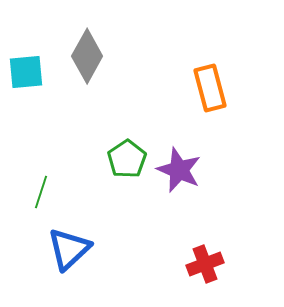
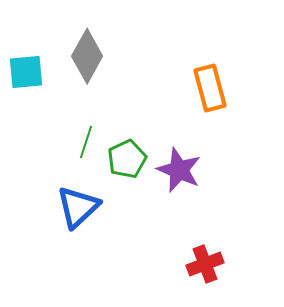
green pentagon: rotated 9 degrees clockwise
green line: moved 45 px right, 50 px up
blue triangle: moved 9 px right, 42 px up
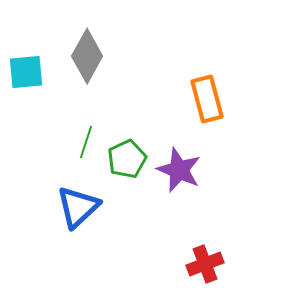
orange rectangle: moved 3 px left, 11 px down
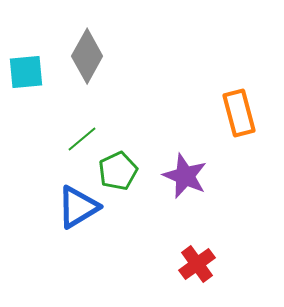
orange rectangle: moved 32 px right, 14 px down
green line: moved 4 px left, 3 px up; rotated 32 degrees clockwise
green pentagon: moved 9 px left, 12 px down
purple star: moved 6 px right, 6 px down
blue triangle: rotated 12 degrees clockwise
red cross: moved 8 px left; rotated 15 degrees counterclockwise
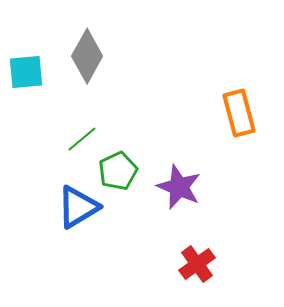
purple star: moved 6 px left, 11 px down
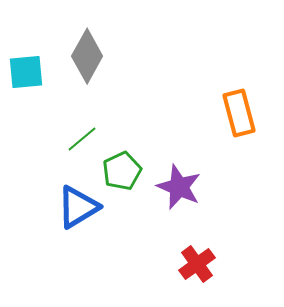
green pentagon: moved 4 px right
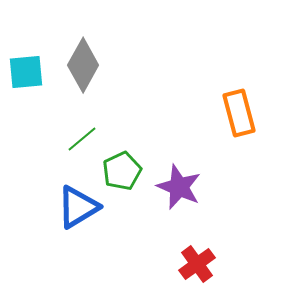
gray diamond: moved 4 px left, 9 px down
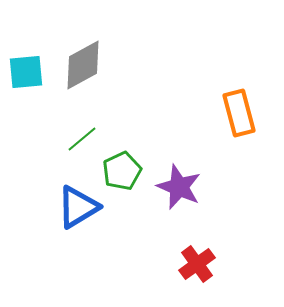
gray diamond: rotated 32 degrees clockwise
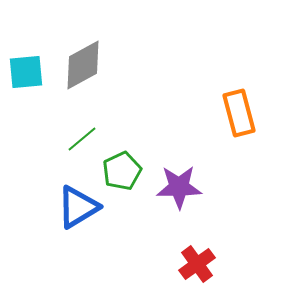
purple star: rotated 24 degrees counterclockwise
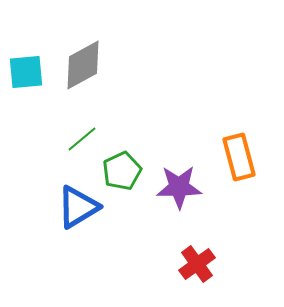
orange rectangle: moved 44 px down
